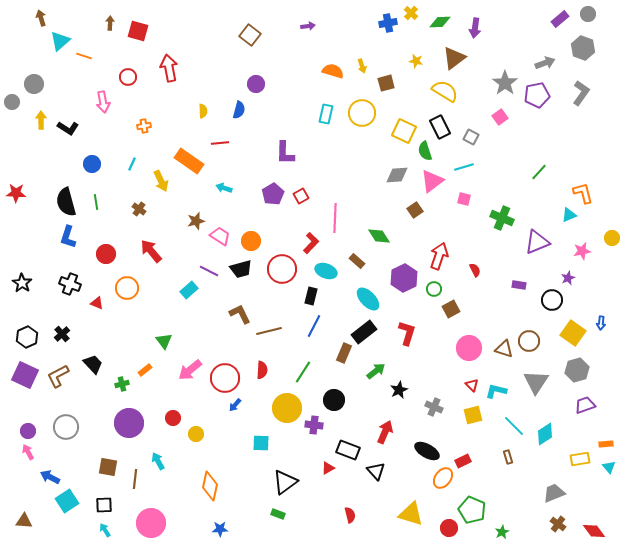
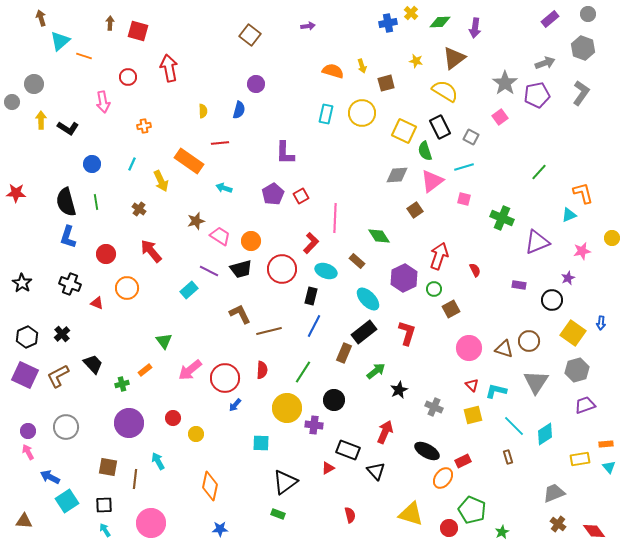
purple rectangle at (560, 19): moved 10 px left
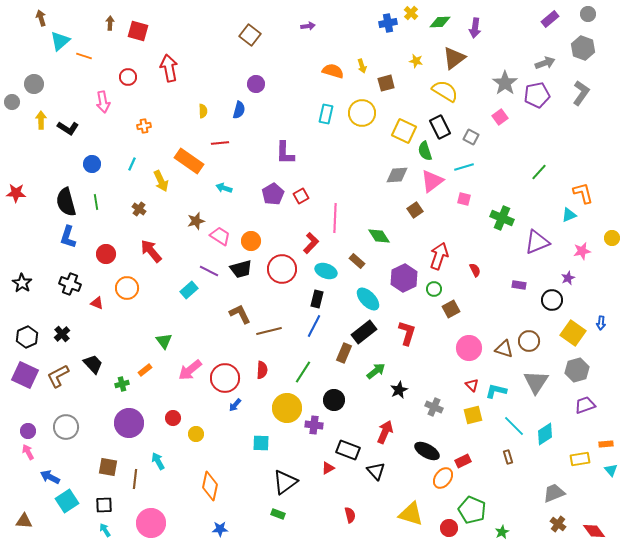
black rectangle at (311, 296): moved 6 px right, 3 px down
cyan triangle at (609, 467): moved 2 px right, 3 px down
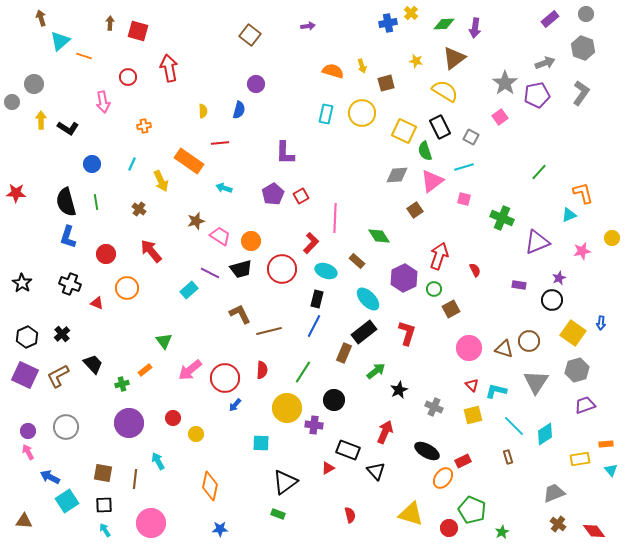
gray circle at (588, 14): moved 2 px left
green diamond at (440, 22): moved 4 px right, 2 px down
purple line at (209, 271): moved 1 px right, 2 px down
purple star at (568, 278): moved 9 px left
brown square at (108, 467): moved 5 px left, 6 px down
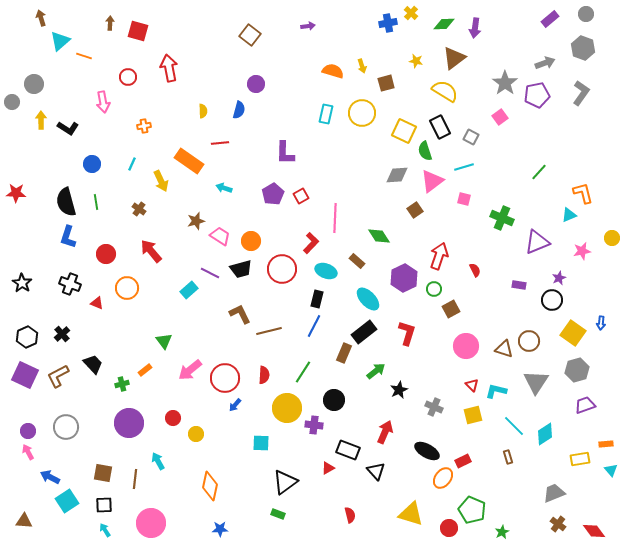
pink circle at (469, 348): moved 3 px left, 2 px up
red semicircle at (262, 370): moved 2 px right, 5 px down
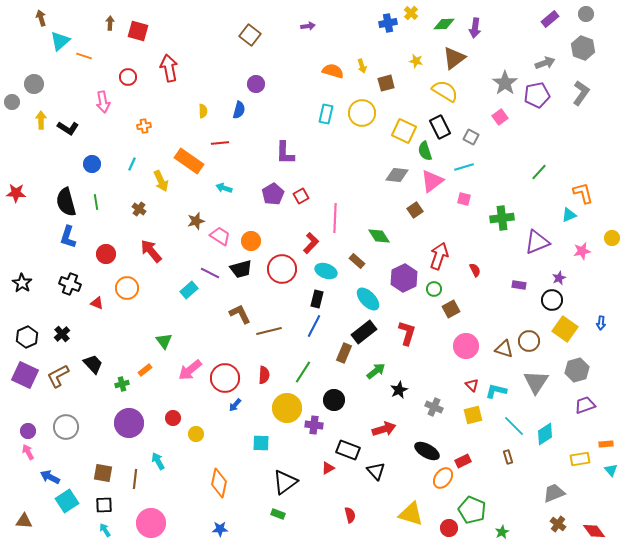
gray diamond at (397, 175): rotated 10 degrees clockwise
green cross at (502, 218): rotated 30 degrees counterclockwise
yellow square at (573, 333): moved 8 px left, 4 px up
red arrow at (385, 432): moved 1 px left, 3 px up; rotated 50 degrees clockwise
orange diamond at (210, 486): moved 9 px right, 3 px up
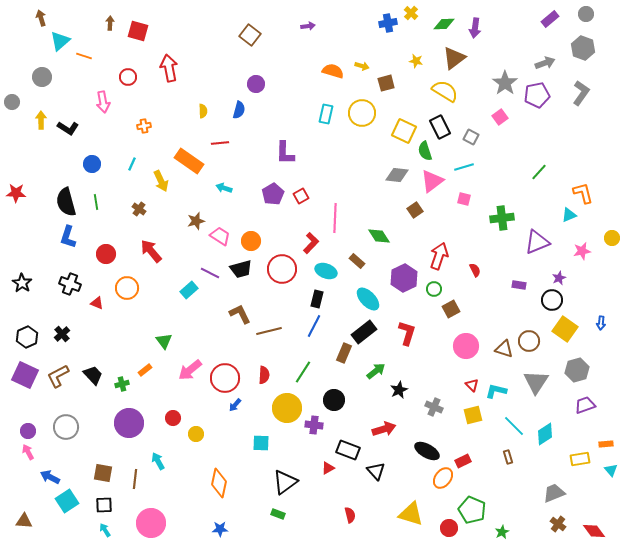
yellow arrow at (362, 66): rotated 56 degrees counterclockwise
gray circle at (34, 84): moved 8 px right, 7 px up
black trapezoid at (93, 364): moved 11 px down
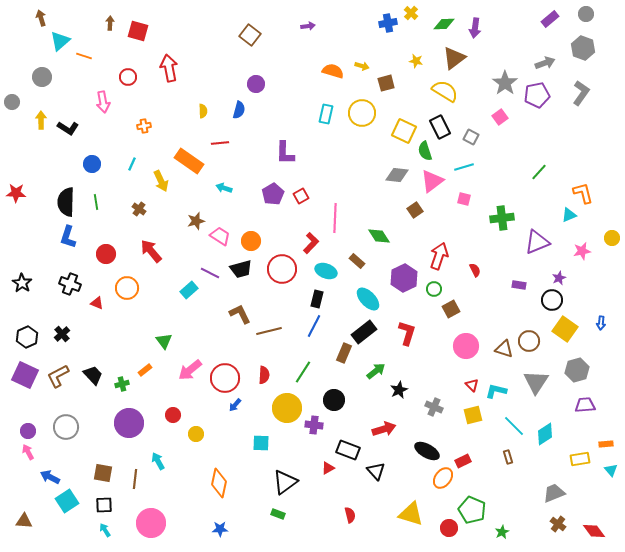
black semicircle at (66, 202): rotated 16 degrees clockwise
purple trapezoid at (585, 405): rotated 15 degrees clockwise
red circle at (173, 418): moved 3 px up
